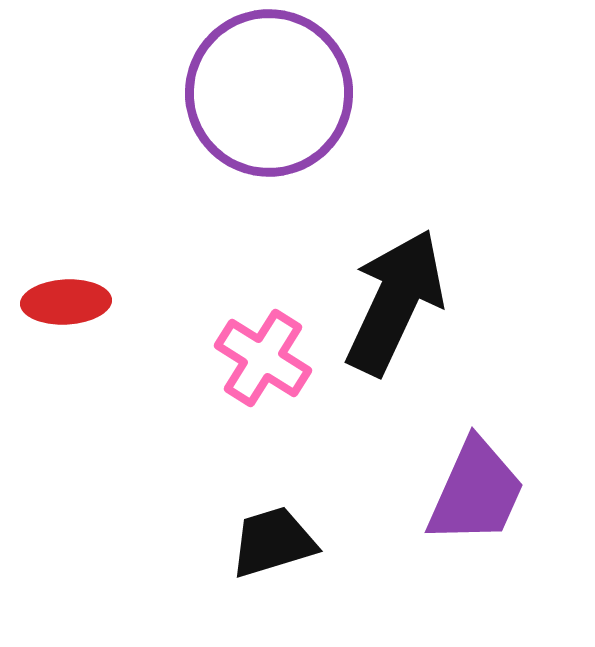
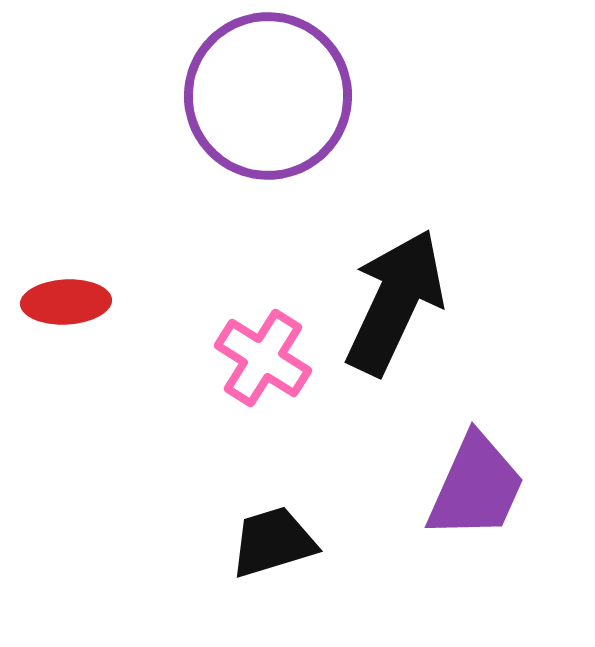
purple circle: moved 1 px left, 3 px down
purple trapezoid: moved 5 px up
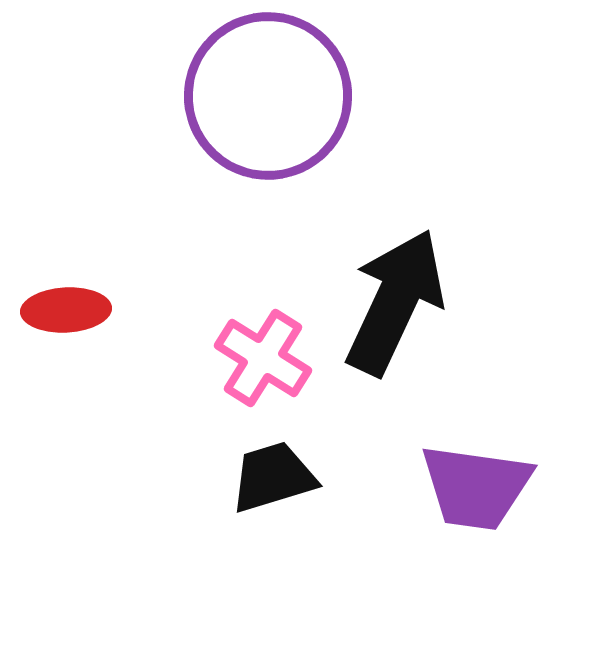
red ellipse: moved 8 px down
purple trapezoid: rotated 74 degrees clockwise
black trapezoid: moved 65 px up
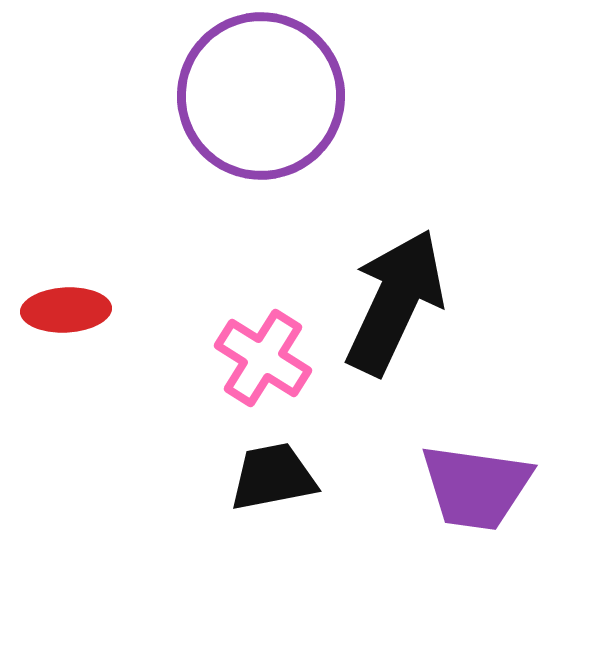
purple circle: moved 7 px left
black trapezoid: rotated 6 degrees clockwise
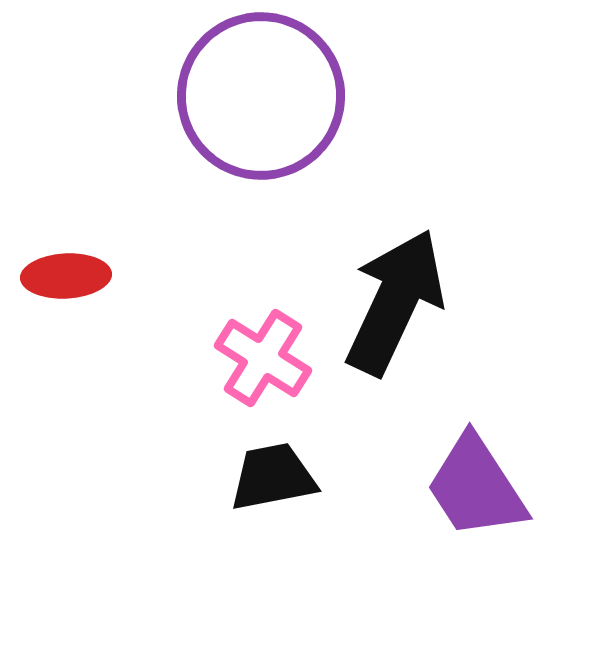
red ellipse: moved 34 px up
purple trapezoid: rotated 49 degrees clockwise
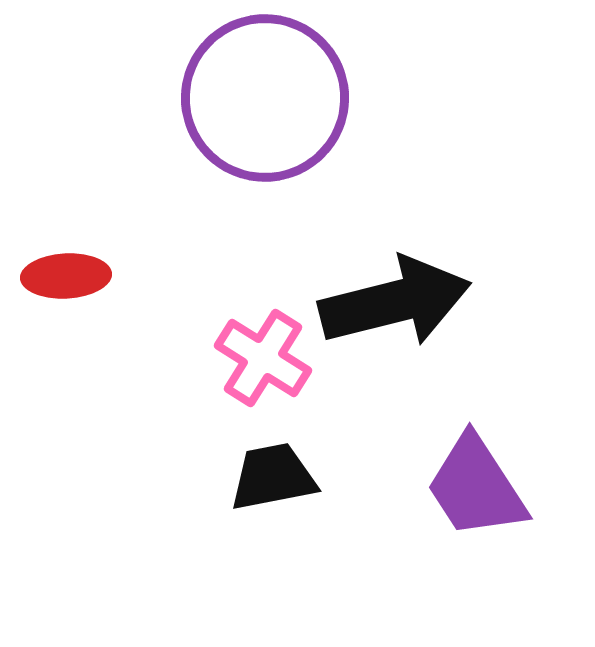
purple circle: moved 4 px right, 2 px down
black arrow: rotated 51 degrees clockwise
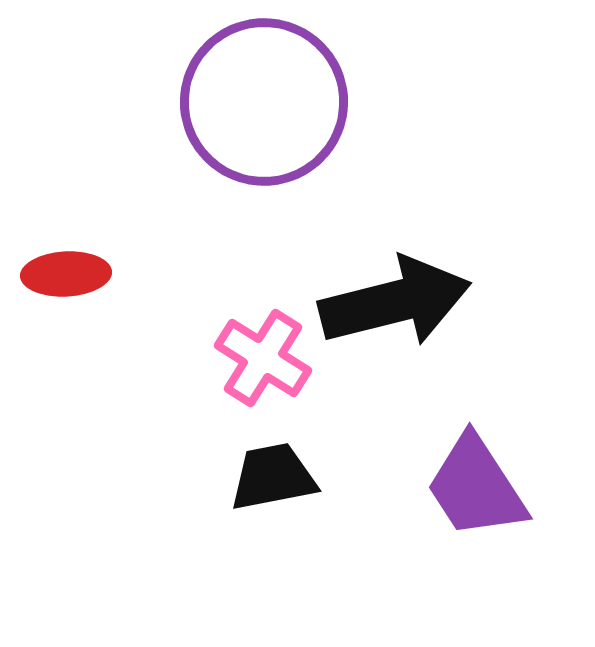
purple circle: moved 1 px left, 4 px down
red ellipse: moved 2 px up
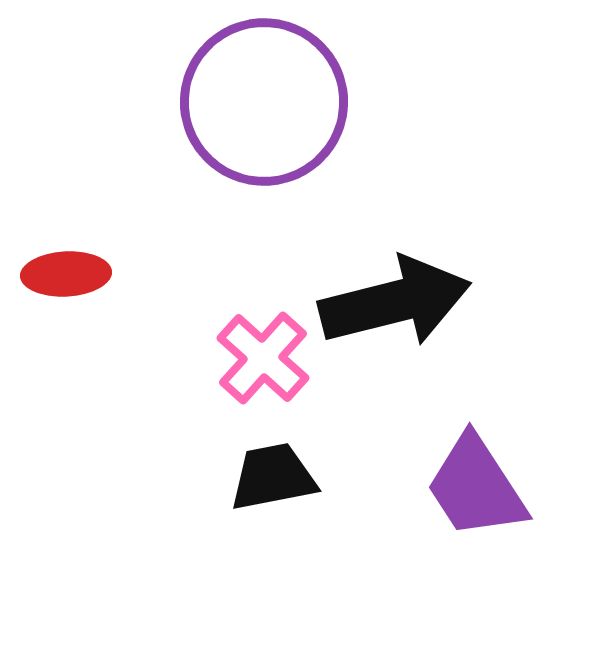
pink cross: rotated 10 degrees clockwise
